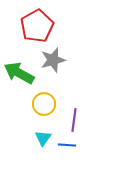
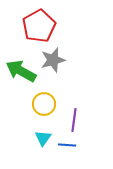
red pentagon: moved 2 px right
green arrow: moved 2 px right, 2 px up
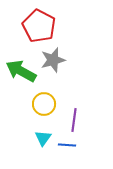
red pentagon: rotated 16 degrees counterclockwise
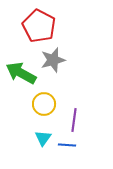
green arrow: moved 2 px down
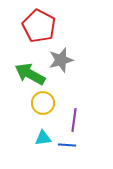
gray star: moved 8 px right
green arrow: moved 9 px right, 1 px down
yellow circle: moved 1 px left, 1 px up
cyan triangle: rotated 48 degrees clockwise
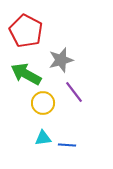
red pentagon: moved 13 px left, 5 px down
green arrow: moved 4 px left
purple line: moved 28 px up; rotated 45 degrees counterclockwise
